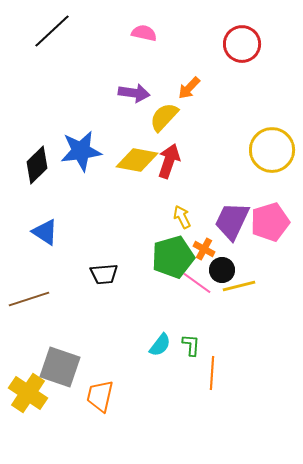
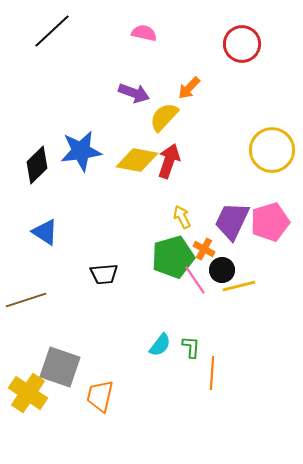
purple arrow: rotated 12 degrees clockwise
pink line: moved 2 px left, 3 px up; rotated 20 degrees clockwise
brown line: moved 3 px left, 1 px down
green L-shape: moved 2 px down
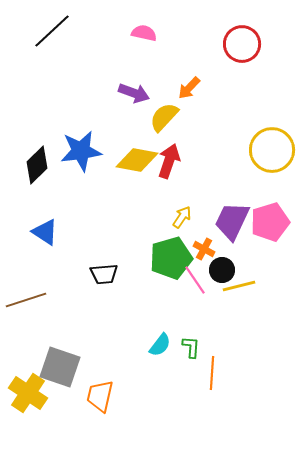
yellow arrow: rotated 60 degrees clockwise
green pentagon: moved 2 px left, 1 px down
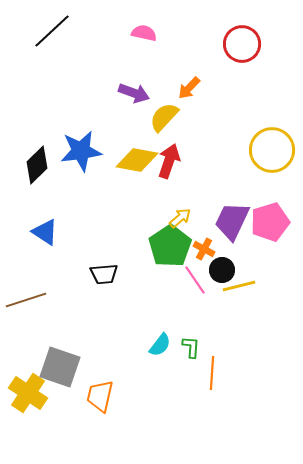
yellow arrow: moved 2 px left, 1 px down; rotated 15 degrees clockwise
green pentagon: moved 1 px left, 12 px up; rotated 18 degrees counterclockwise
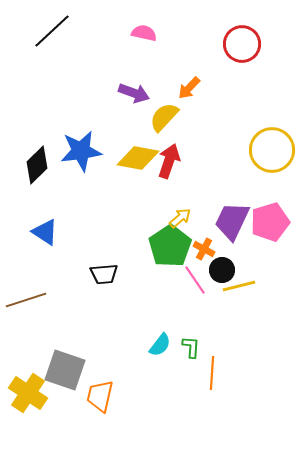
yellow diamond: moved 1 px right, 2 px up
gray square: moved 5 px right, 3 px down
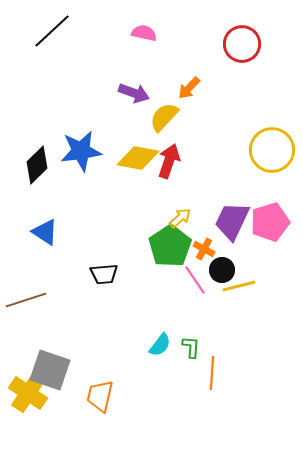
gray square: moved 15 px left
